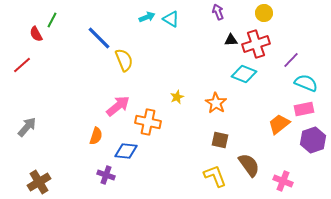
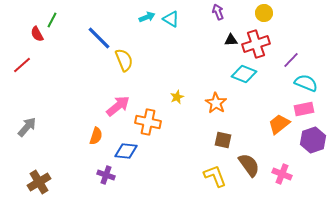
red semicircle: moved 1 px right
brown square: moved 3 px right
pink cross: moved 1 px left, 7 px up
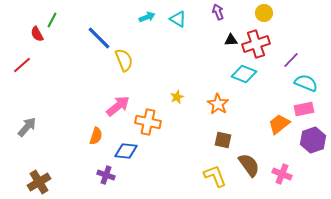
cyan triangle: moved 7 px right
orange star: moved 2 px right, 1 px down
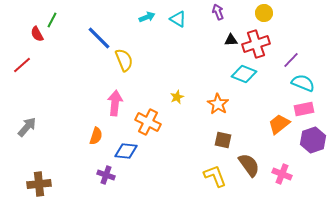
cyan semicircle: moved 3 px left
pink arrow: moved 3 px left, 3 px up; rotated 45 degrees counterclockwise
orange cross: rotated 15 degrees clockwise
brown cross: moved 2 px down; rotated 25 degrees clockwise
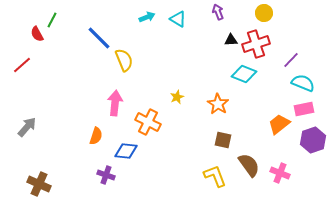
pink cross: moved 2 px left, 1 px up
brown cross: rotated 30 degrees clockwise
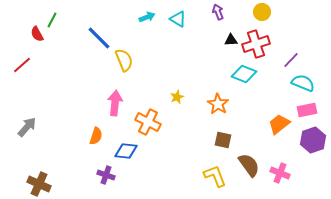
yellow circle: moved 2 px left, 1 px up
pink rectangle: moved 3 px right, 1 px down
